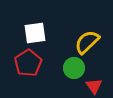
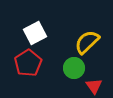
white square: rotated 20 degrees counterclockwise
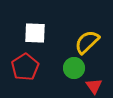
white square: rotated 30 degrees clockwise
red pentagon: moved 3 px left, 4 px down
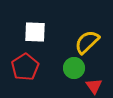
white square: moved 1 px up
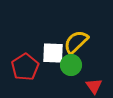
white square: moved 18 px right, 21 px down
yellow semicircle: moved 11 px left
green circle: moved 3 px left, 3 px up
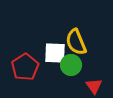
yellow semicircle: rotated 68 degrees counterclockwise
white square: moved 2 px right
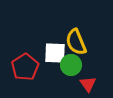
red triangle: moved 6 px left, 2 px up
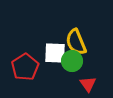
green circle: moved 1 px right, 4 px up
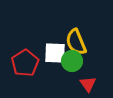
red pentagon: moved 4 px up
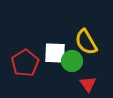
yellow semicircle: moved 10 px right; rotated 8 degrees counterclockwise
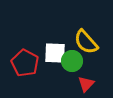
yellow semicircle: rotated 12 degrees counterclockwise
red pentagon: rotated 12 degrees counterclockwise
red triangle: moved 2 px left; rotated 18 degrees clockwise
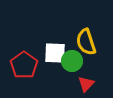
yellow semicircle: rotated 24 degrees clockwise
red pentagon: moved 1 px left, 2 px down; rotated 8 degrees clockwise
